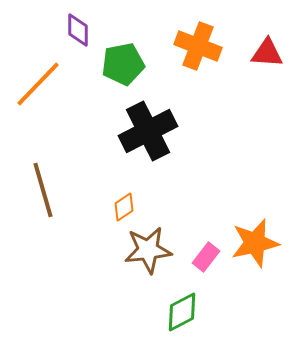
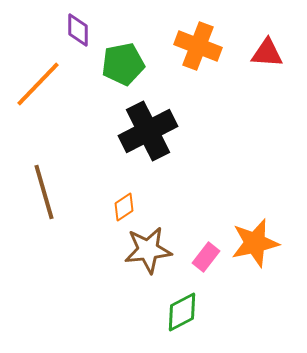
brown line: moved 1 px right, 2 px down
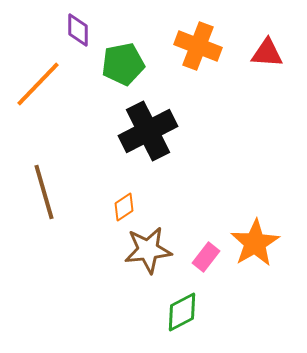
orange star: rotated 18 degrees counterclockwise
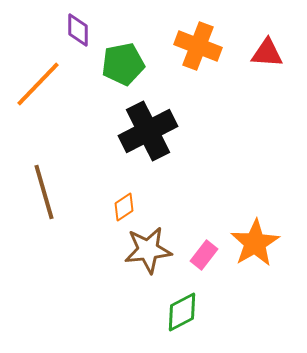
pink rectangle: moved 2 px left, 2 px up
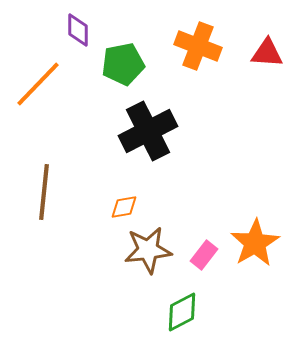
brown line: rotated 22 degrees clockwise
orange diamond: rotated 24 degrees clockwise
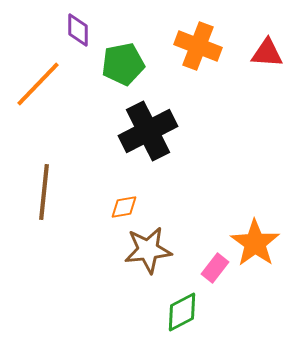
orange star: rotated 6 degrees counterclockwise
pink rectangle: moved 11 px right, 13 px down
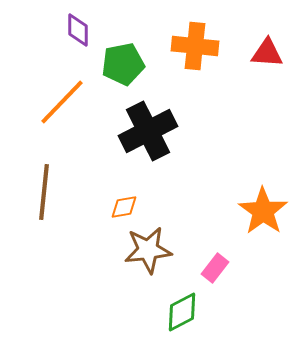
orange cross: moved 3 px left; rotated 15 degrees counterclockwise
orange line: moved 24 px right, 18 px down
orange star: moved 8 px right, 32 px up
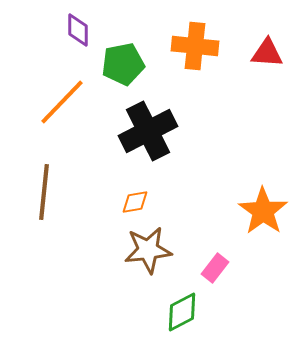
orange diamond: moved 11 px right, 5 px up
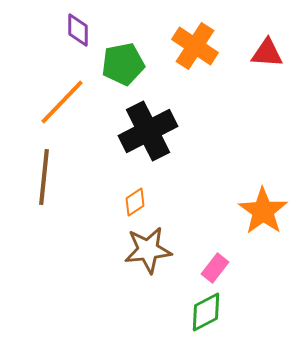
orange cross: rotated 27 degrees clockwise
brown line: moved 15 px up
orange diamond: rotated 24 degrees counterclockwise
green diamond: moved 24 px right
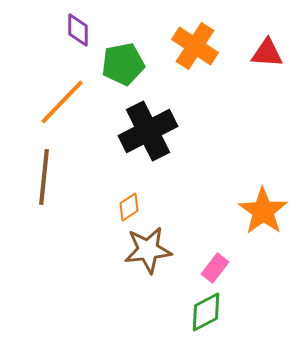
orange diamond: moved 6 px left, 5 px down
